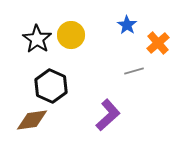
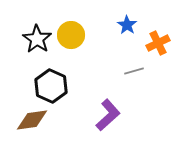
orange cross: rotated 15 degrees clockwise
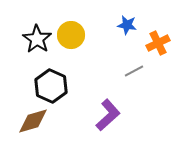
blue star: rotated 24 degrees counterclockwise
gray line: rotated 12 degrees counterclockwise
brown diamond: moved 1 px right, 1 px down; rotated 8 degrees counterclockwise
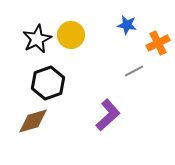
black star: rotated 12 degrees clockwise
black hexagon: moved 3 px left, 3 px up; rotated 16 degrees clockwise
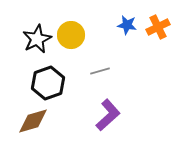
orange cross: moved 16 px up
gray line: moved 34 px left; rotated 12 degrees clockwise
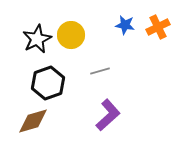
blue star: moved 2 px left
